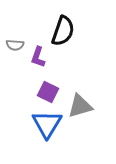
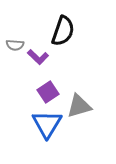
purple L-shape: rotated 65 degrees counterclockwise
purple square: rotated 30 degrees clockwise
gray triangle: moved 1 px left
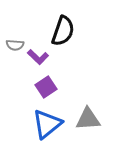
purple square: moved 2 px left, 5 px up
gray triangle: moved 9 px right, 13 px down; rotated 12 degrees clockwise
blue triangle: rotated 20 degrees clockwise
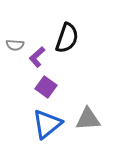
black semicircle: moved 4 px right, 7 px down
purple L-shape: moved 1 px left; rotated 95 degrees clockwise
purple square: rotated 20 degrees counterclockwise
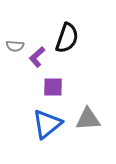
gray semicircle: moved 1 px down
purple square: moved 7 px right; rotated 35 degrees counterclockwise
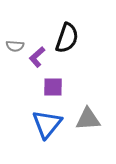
blue triangle: rotated 12 degrees counterclockwise
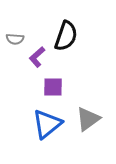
black semicircle: moved 1 px left, 2 px up
gray semicircle: moved 7 px up
gray triangle: rotated 32 degrees counterclockwise
blue triangle: rotated 12 degrees clockwise
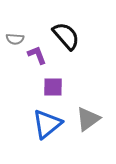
black semicircle: rotated 60 degrees counterclockwise
purple L-shape: moved 2 px up; rotated 110 degrees clockwise
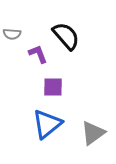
gray semicircle: moved 3 px left, 5 px up
purple L-shape: moved 1 px right, 1 px up
gray triangle: moved 5 px right, 14 px down
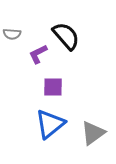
purple L-shape: rotated 95 degrees counterclockwise
blue triangle: moved 3 px right
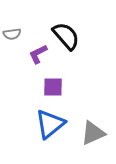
gray semicircle: rotated 12 degrees counterclockwise
gray triangle: rotated 12 degrees clockwise
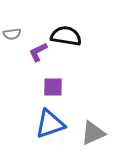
black semicircle: rotated 40 degrees counterclockwise
purple L-shape: moved 2 px up
blue triangle: rotated 20 degrees clockwise
